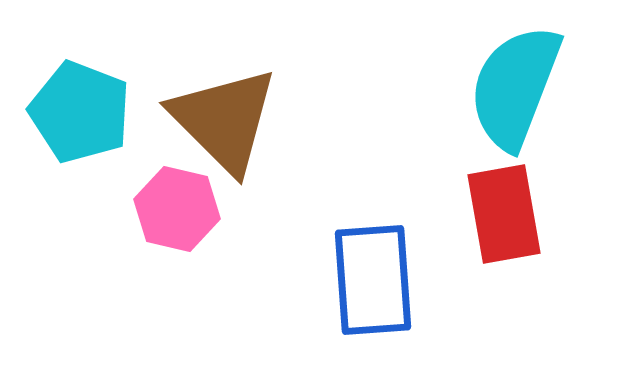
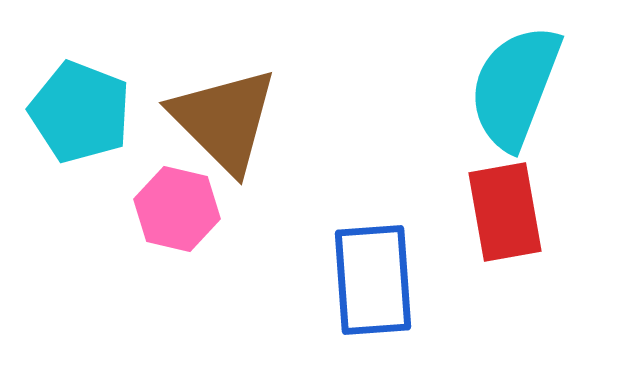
red rectangle: moved 1 px right, 2 px up
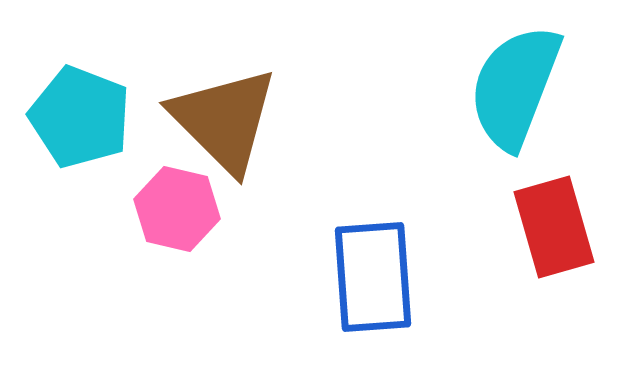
cyan pentagon: moved 5 px down
red rectangle: moved 49 px right, 15 px down; rotated 6 degrees counterclockwise
blue rectangle: moved 3 px up
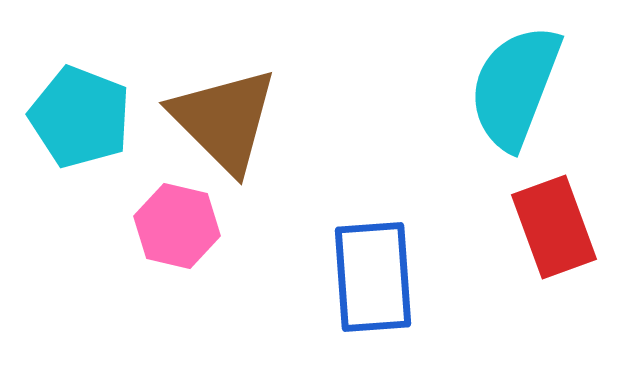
pink hexagon: moved 17 px down
red rectangle: rotated 4 degrees counterclockwise
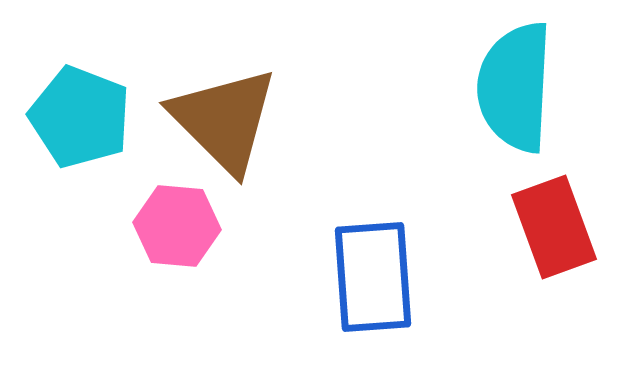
cyan semicircle: rotated 18 degrees counterclockwise
pink hexagon: rotated 8 degrees counterclockwise
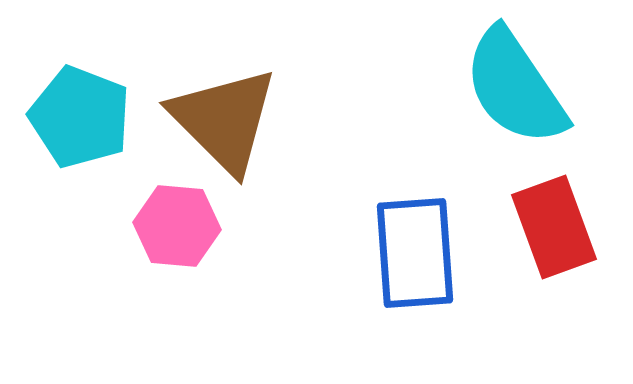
cyan semicircle: rotated 37 degrees counterclockwise
blue rectangle: moved 42 px right, 24 px up
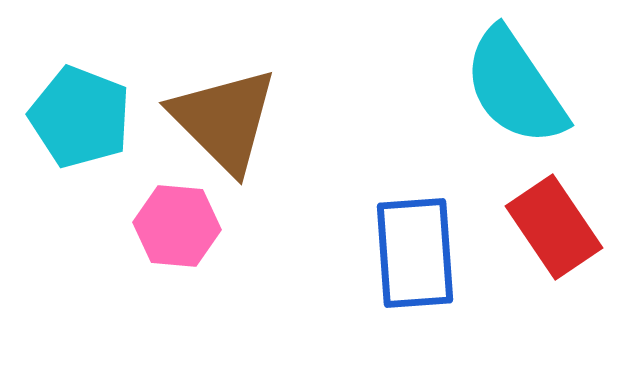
red rectangle: rotated 14 degrees counterclockwise
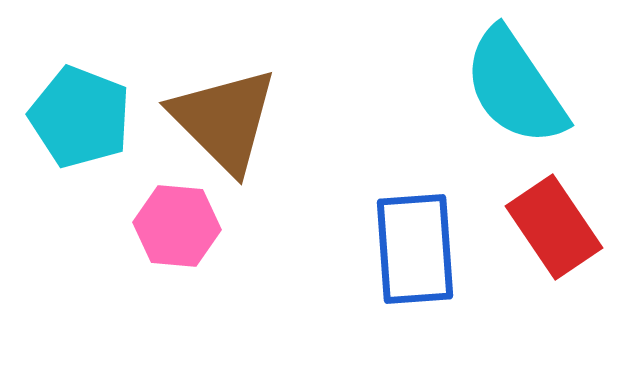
blue rectangle: moved 4 px up
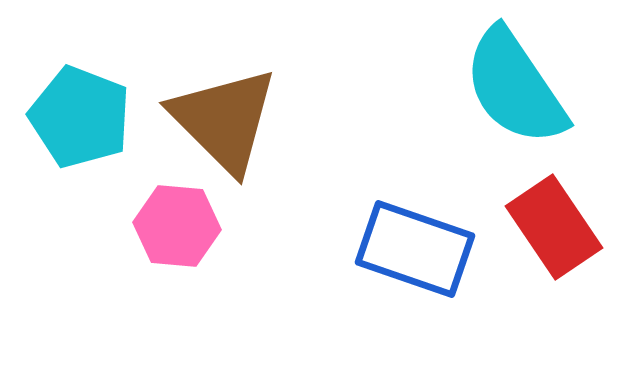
blue rectangle: rotated 67 degrees counterclockwise
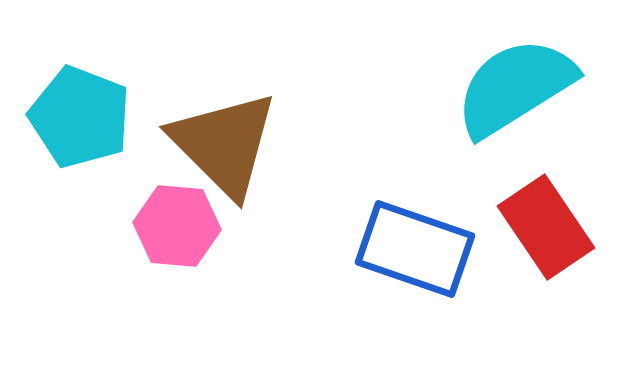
cyan semicircle: rotated 92 degrees clockwise
brown triangle: moved 24 px down
red rectangle: moved 8 px left
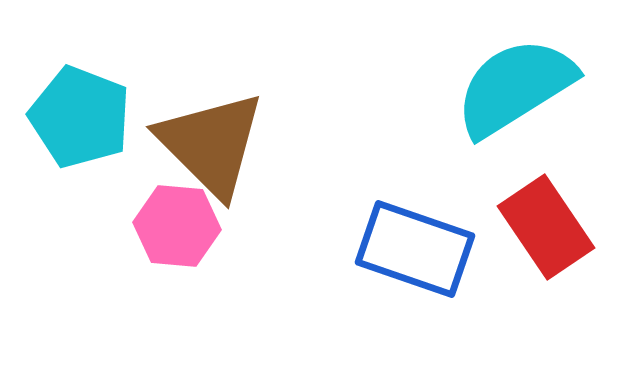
brown triangle: moved 13 px left
